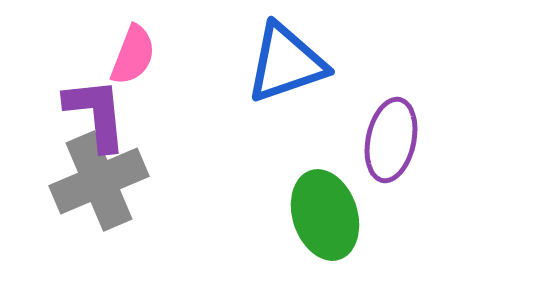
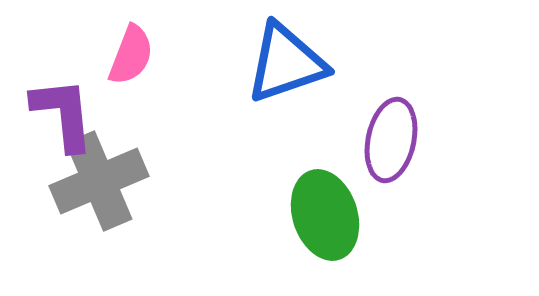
pink semicircle: moved 2 px left
purple L-shape: moved 33 px left
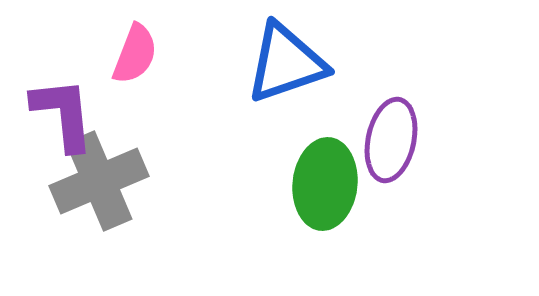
pink semicircle: moved 4 px right, 1 px up
green ellipse: moved 31 px up; rotated 24 degrees clockwise
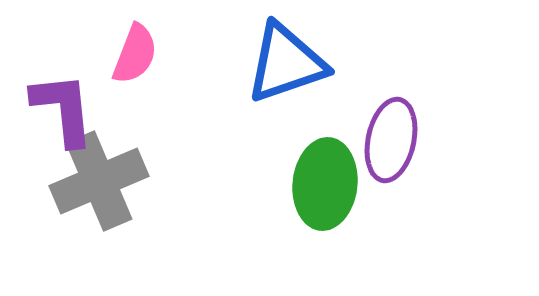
purple L-shape: moved 5 px up
